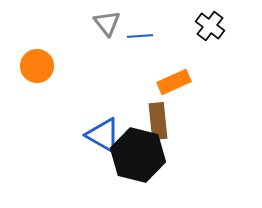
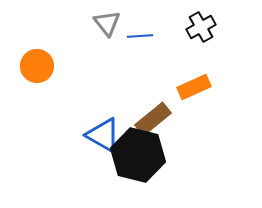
black cross: moved 9 px left, 1 px down; rotated 24 degrees clockwise
orange rectangle: moved 20 px right, 5 px down
brown rectangle: moved 5 px left, 2 px up; rotated 57 degrees clockwise
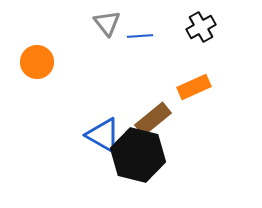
orange circle: moved 4 px up
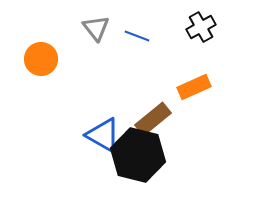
gray triangle: moved 11 px left, 5 px down
blue line: moved 3 px left; rotated 25 degrees clockwise
orange circle: moved 4 px right, 3 px up
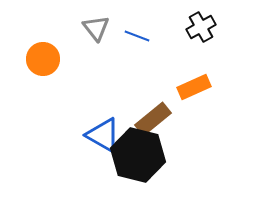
orange circle: moved 2 px right
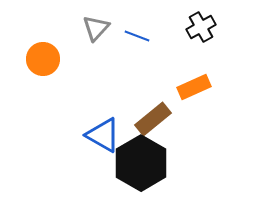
gray triangle: rotated 20 degrees clockwise
black hexagon: moved 3 px right, 8 px down; rotated 16 degrees clockwise
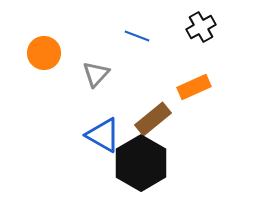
gray triangle: moved 46 px down
orange circle: moved 1 px right, 6 px up
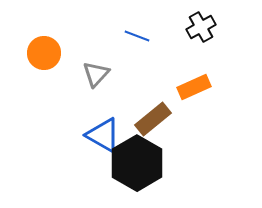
black hexagon: moved 4 px left
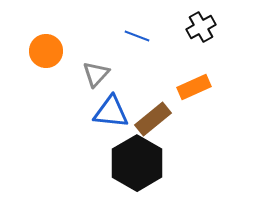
orange circle: moved 2 px right, 2 px up
blue triangle: moved 8 px right, 23 px up; rotated 24 degrees counterclockwise
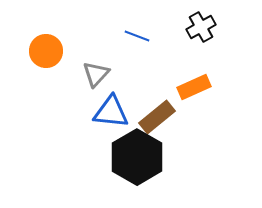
brown rectangle: moved 4 px right, 2 px up
black hexagon: moved 6 px up
